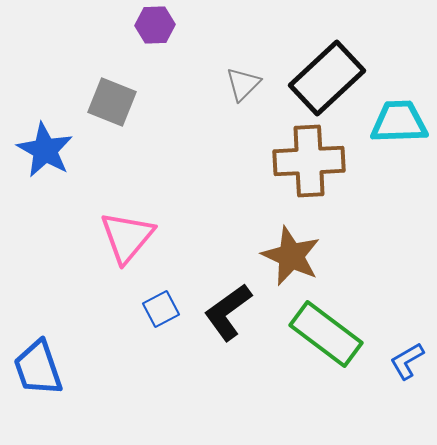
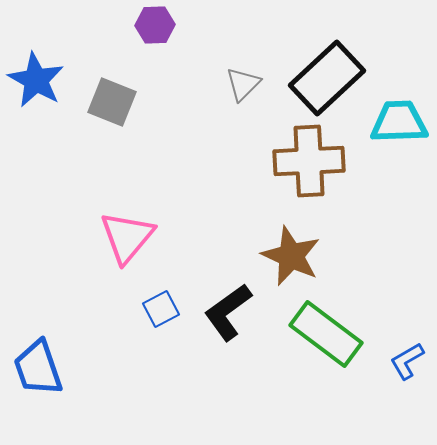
blue star: moved 9 px left, 70 px up
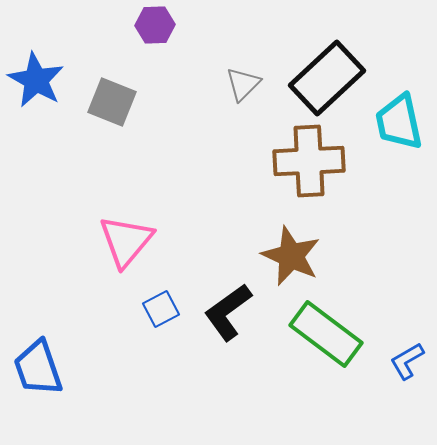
cyan trapezoid: rotated 100 degrees counterclockwise
pink triangle: moved 1 px left, 4 px down
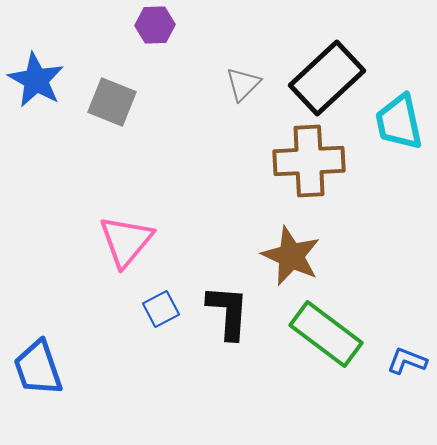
black L-shape: rotated 130 degrees clockwise
blue L-shape: rotated 51 degrees clockwise
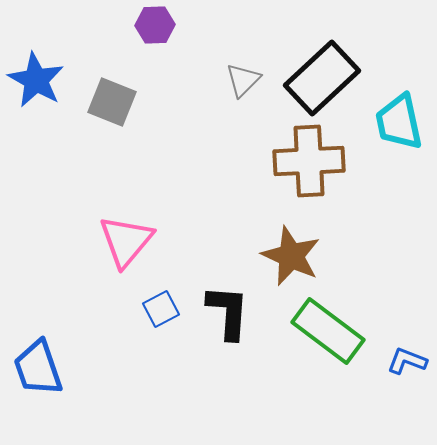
black rectangle: moved 5 px left
gray triangle: moved 4 px up
green rectangle: moved 2 px right, 3 px up
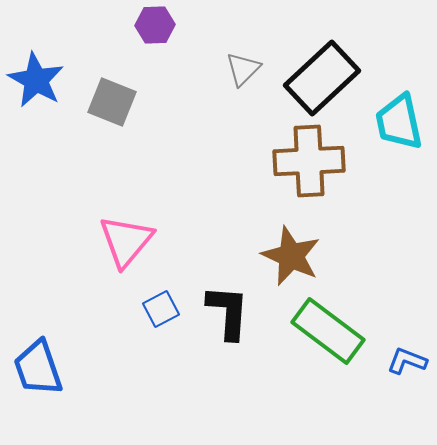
gray triangle: moved 11 px up
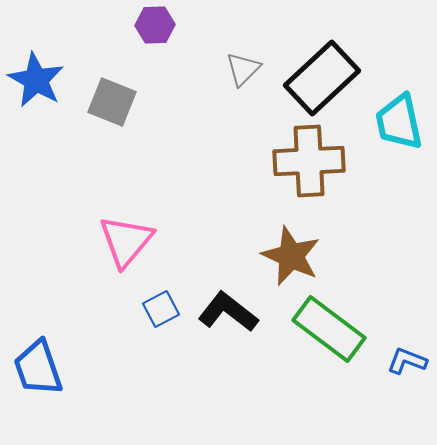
black L-shape: rotated 56 degrees counterclockwise
green rectangle: moved 1 px right, 2 px up
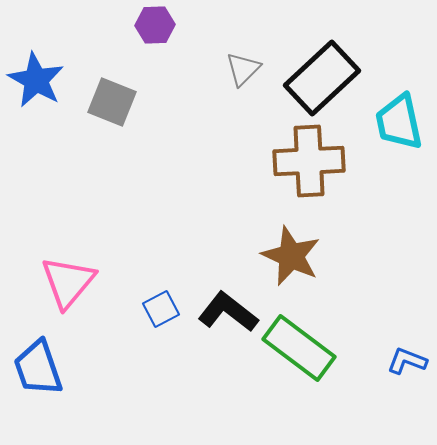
pink triangle: moved 58 px left, 41 px down
green rectangle: moved 30 px left, 19 px down
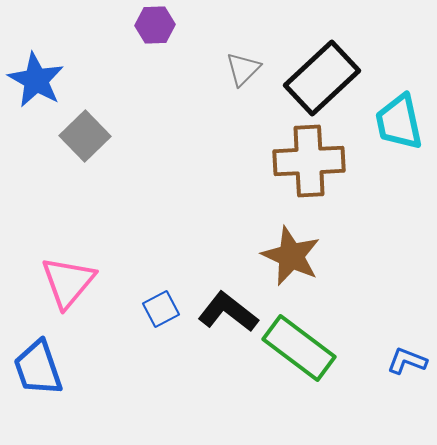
gray square: moved 27 px left, 34 px down; rotated 24 degrees clockwise
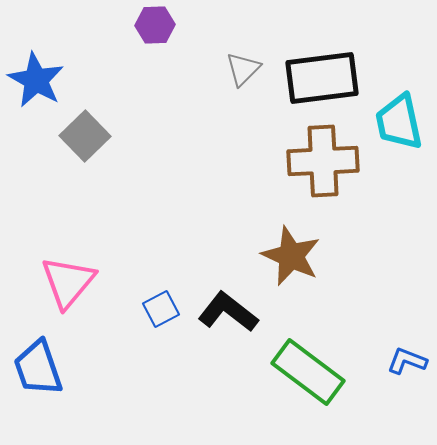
black rectangle: rotated 36 degrees clockwise
brown cross: moved 14 px right
green rectangle: moved 9 px right, 24 px down
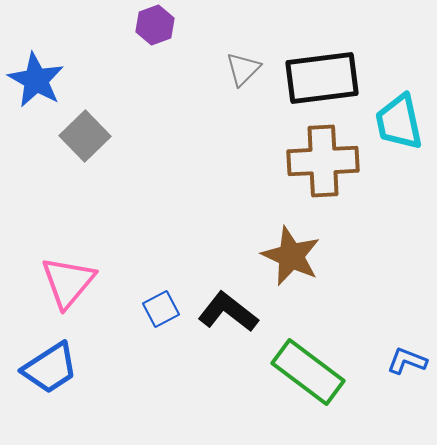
purple hexagon: rotated 18 degrees counterclockwise
blue trapezoid: moved 12 px right; rotated 104 degrees counterclockwise
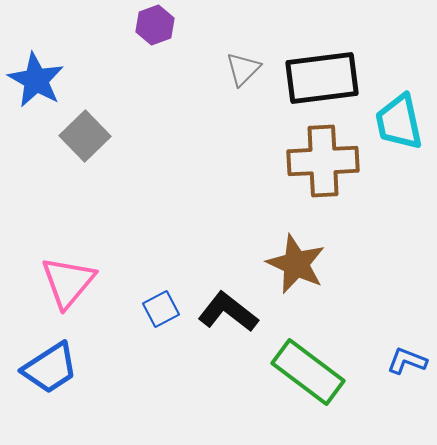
brown star: moved 5 px right, 8 px down
